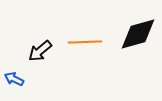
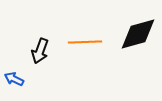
black arrow: rotated 30 degrees counterclockwise
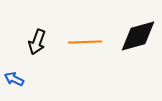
black diamond: moved 2 px down
black arrow: moved 3 px left, 9 px up
